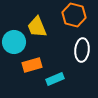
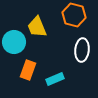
orange rectangle: moved 4 px left, 5 px down; rotated 54 degrees counterclockwise
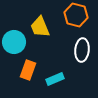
orange hexagon: moved 2 px right
yellow trapezoid: moved 3 px right
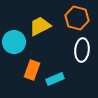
orange hexagon: moved 1 px right, 3 px down
yellow trapezoid: moved 1 px up; rotated 85 degrees clockwise
orange rectangle: moved 4 px right
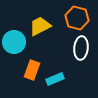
white ellipse: moved 1 px left, 2 px up
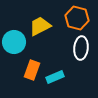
cyan rectangle: moved 2 px up
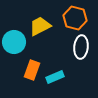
orange hexagon: moved 2 px left
white ellipse: moved 1 px up
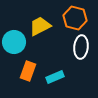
orange rectangle: moved 4 px left, 1 px down
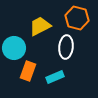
orange hexagon: moved 2 px right
cyan circle: moved 6 px down
white ellipse: moved 15 px left
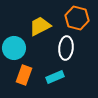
white ellipse: moved 1 px down
orange rectangle: moved 4 px left, 4 px down
